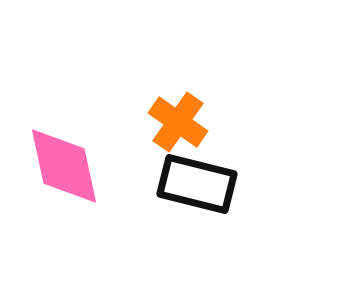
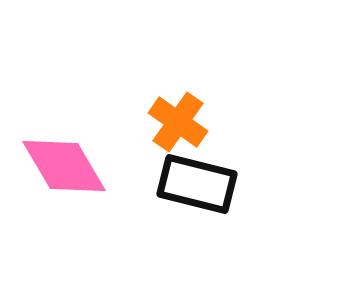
pink diamond: rotated 18 degrees counterclockwise
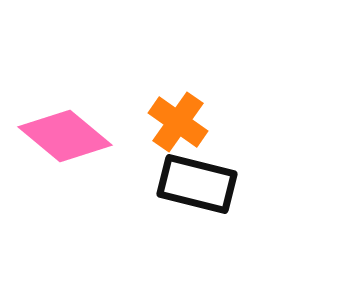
pink diamond: moved 1 px right, 30 px up; rotated 20 degrees counterclockwise
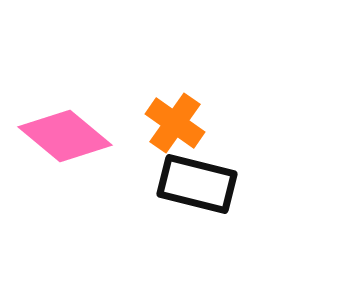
orange cross: moved 3 px left, 1 px down
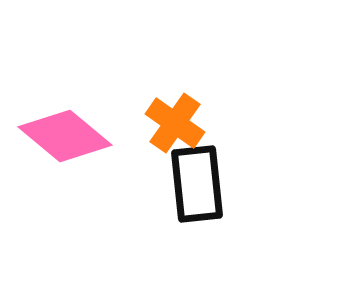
black rectangle: rotated 70 degrees clockwise
